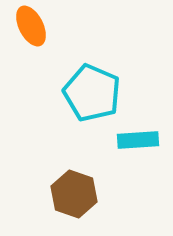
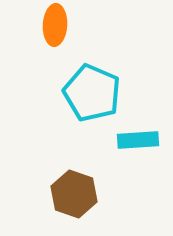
orange ellipse: moved 24 px right, 1 px up; rotated 30 degrees clockwise
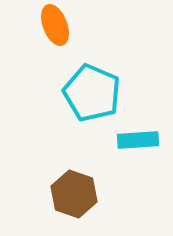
orange ellipse: rotated 24 degrees counterclockwise
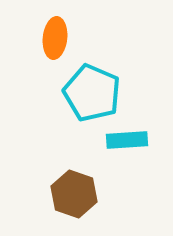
orange ellipse: moved 13 px down; rotated 27 degrees clockwise
cyan rectangle: moved 11 px left
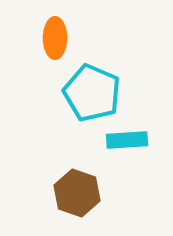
orange ellipse: rotated 6 degrees counterclockwise
brown hexagon: moved 3 px right, 1 px up
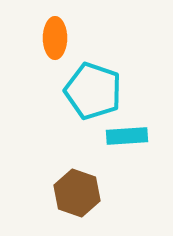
cyan pentagon: moved 1 px right, 2 px up; rotated 4 degrees counterclockwise
cyan rectangle: moved 4 px up
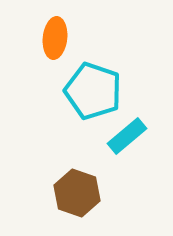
orange ellipse: rotated 6 degrees clockwise
cyan rectangle: rotated 36 degrees counterclockwise
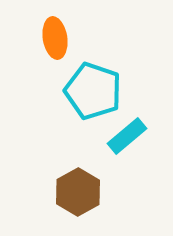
orange ellipse: rotated 15 degrees counterclockwise
brown hexagon: moved 1 px right, 1 px up; rotated 12 degrees clockwise
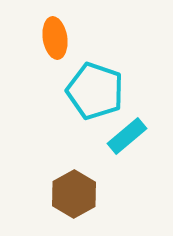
cyan pentagon: moved 2 px right
brown hexagon: moved 4 px left, 2 px down
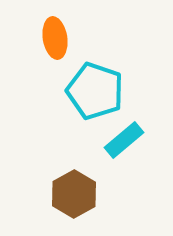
cyan rectangle: moved 3 px left, 4 px down
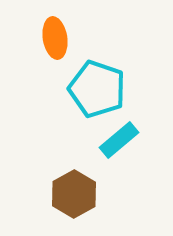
cyan pentagon: moved 2 px right, 2 px up
cyan rectangle: moved 5 px left
